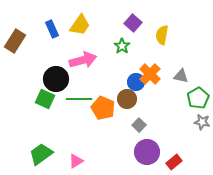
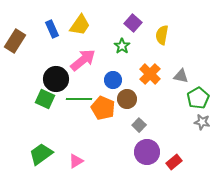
pink arrow: rotated 24 degrees counterclockwise
blue circle: moved 23 px left, 2 px up
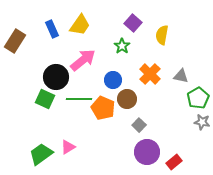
black circle: moved 2 px up
pink triangle: moved 8 px left, 14 px up
